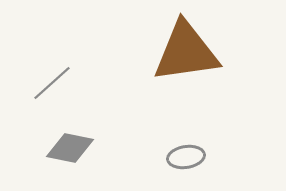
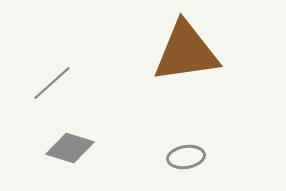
gray diamond: rotated 6 degrees clockwise
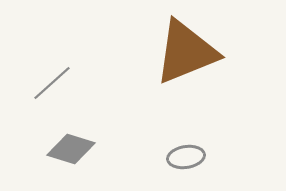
brown triangle: rotated 14 degrees counterclockwise
gray diamond: moved 1 px right, 1 px down
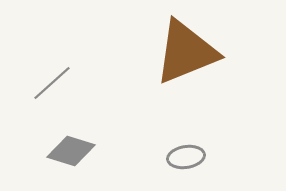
gray diamond: moved 2 px down
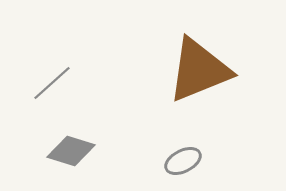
brown triangle: moved 13 px right, 18 px down
gray ellipse: moved 3 px left, 4 px down; rotated 18 degrees counterclockwise
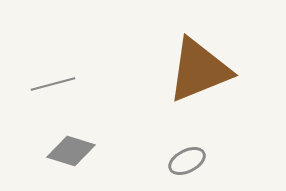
gray line: moved 1 px right, 1 px down; rotated 27 degrees clockwise
gray ellipse: moved 4 px right
